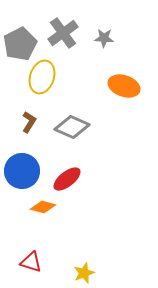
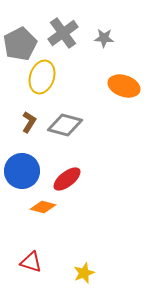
gray diamond: moved 7 px left, 2 px up; rotated 8 degrees counterclockwise
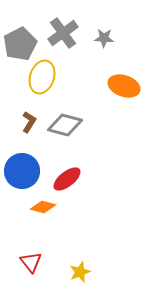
red triangle: rotated 35 degrees clockwise
yellow star: moved 4 px left, 1 px up
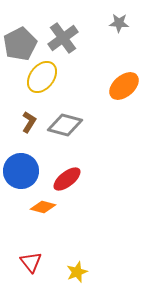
gray cross: moved 5 px down
gray star: moved 15 px right, 15 px up
yellow ellipse: rotated 20 degrees clockwise
orange ellipse: rotated 60 degrees counterclockwise
blue circle: moved 1 px left
yellow star: moved 3 px left
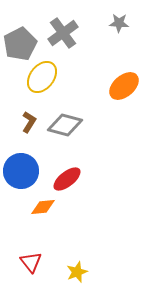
gray cross: moved 5 px up
orange diamond: rotated 20 degrees counterclockwise
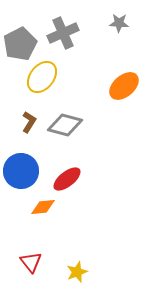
gray cross: rotated 12 degrees clockwise
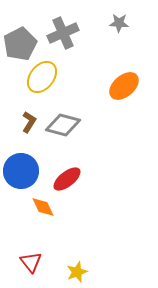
gray diamond: moved 2 px left
orange diamond: rotated 70 degrees clockwise
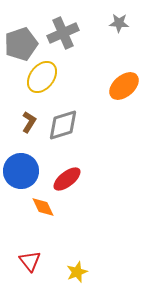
gray pentagon: moved 1 px right; rotated 8 degrees clockwise
gray diamond: rotated 32 degrees counterclockwise
red triangle: moved 1 px left, 1 px up
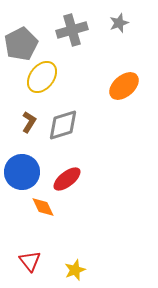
gray star: rotated 24 degrees counterclockwise
gray cross: moved 9 px right, 3 px up; rotated 8 degrees clockwise
gray pentagon: rotated 8 degrees counterclockwise
blue circle: moved 1 px right, 1 px down
yellow star: moved 2 px left, 2 px up
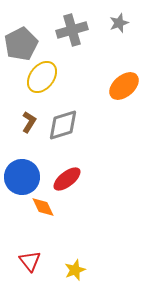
blue circle: moved 5 px down
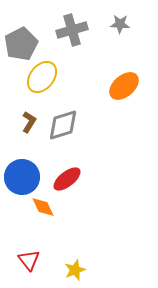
gray star: moved 1 px right, 1 px down; rotated 24 degrees clockwise
red triangle: moved 1 px left, 1 px up
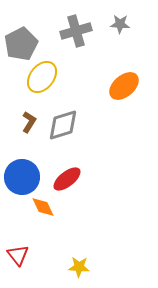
gray cross: moved 4 px right, 1 px down
red triangle: moved 11 px left, 5 px up
yellow star: moved 4 px right, 3 px up; rotated 25 degrees clockwise
